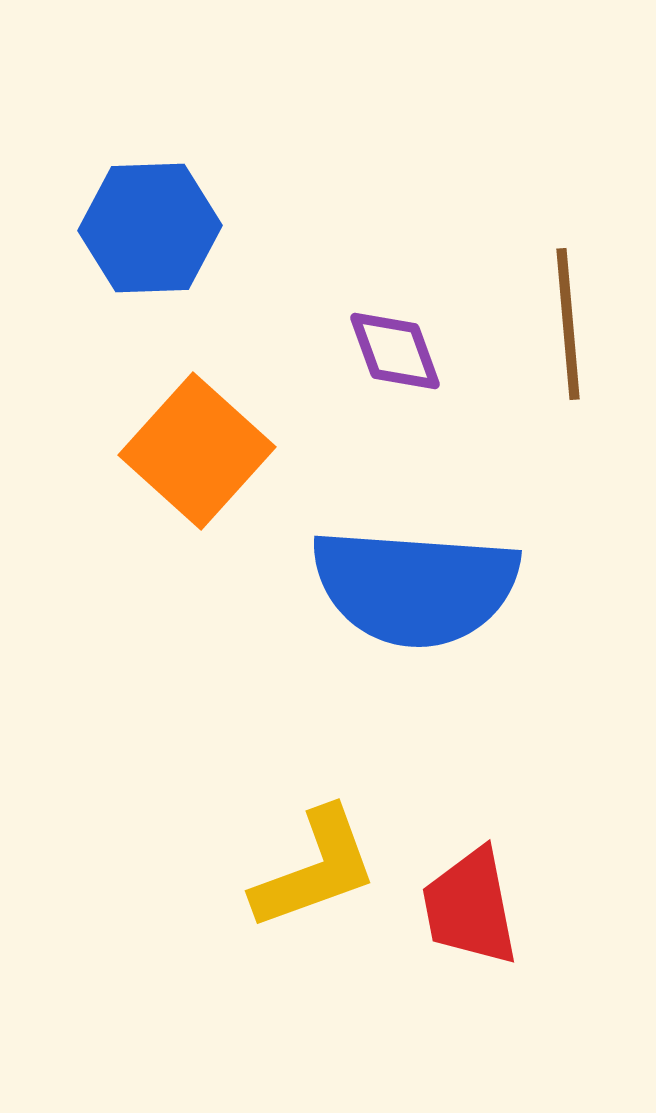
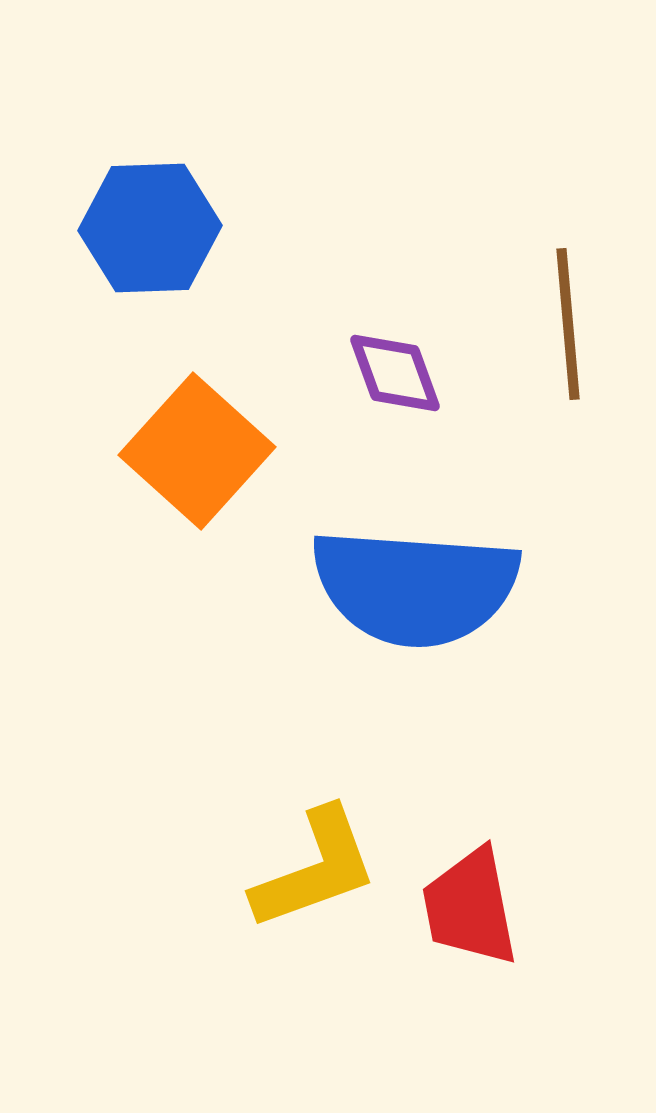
purple diamond: moved 22 px down
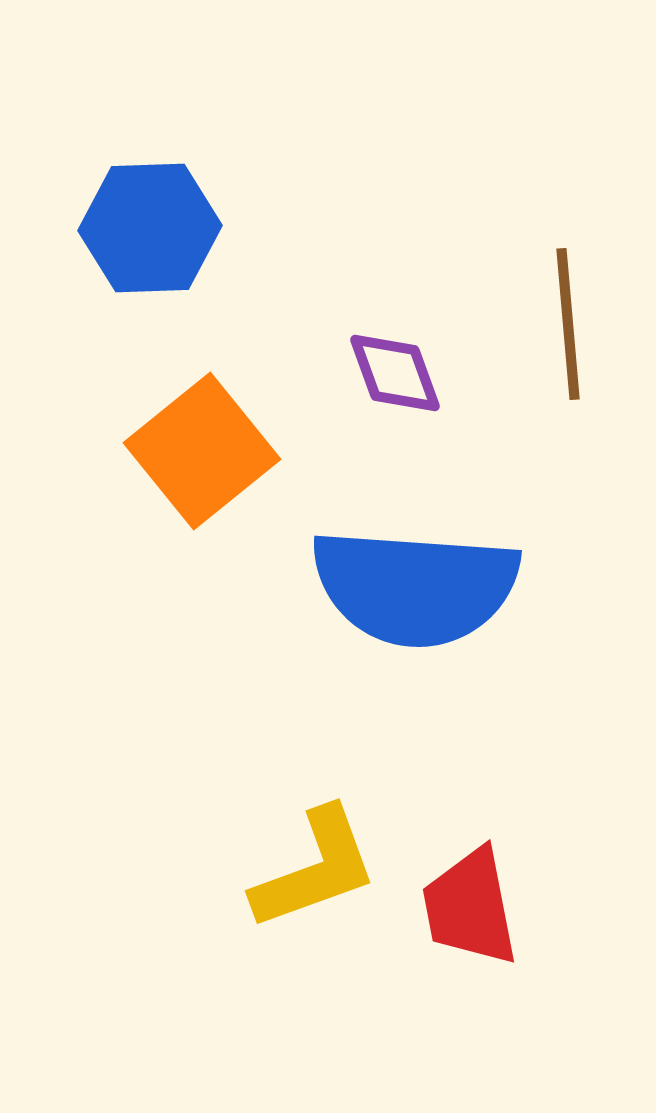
orange square: moved 5 px right; rotated 9 degrees clockwise
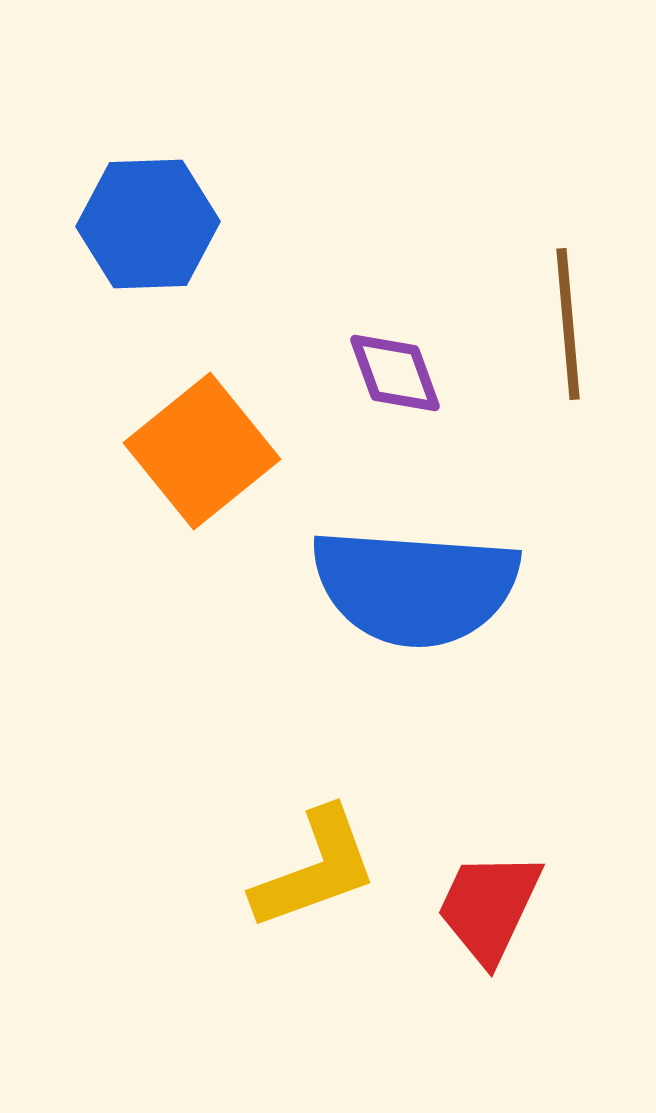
blue hexagon: moved 2 px left, 4 px up
red trapezoid: moved 19 px right; rotated 36 degrees clockwise
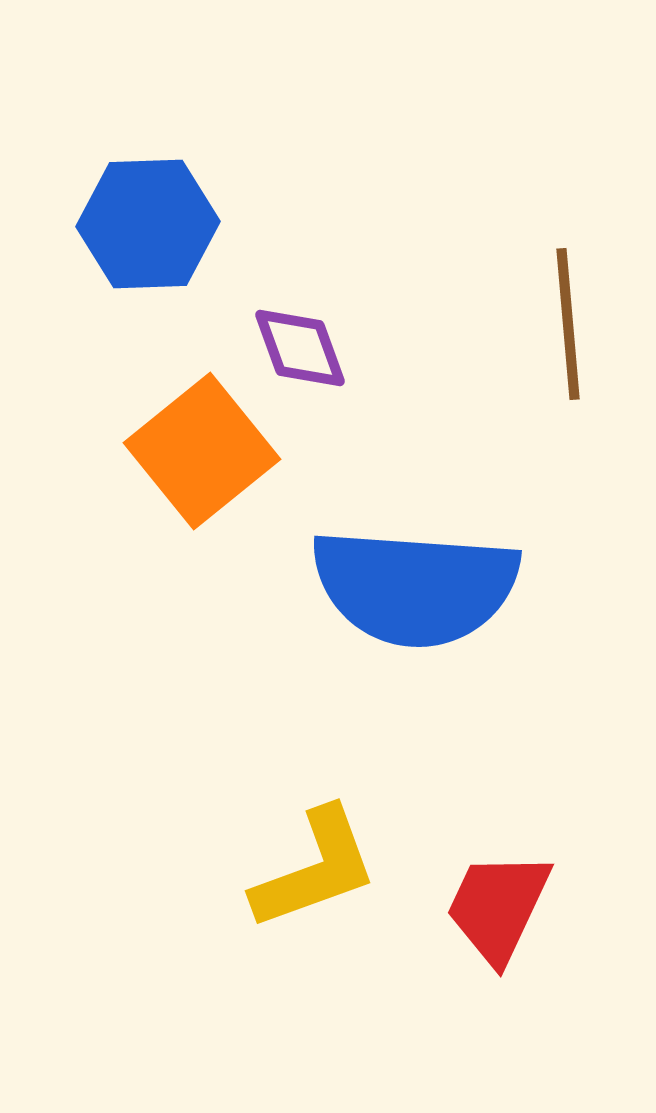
purple diamond: moved 95 px left, 25 px up
red trapezoid: moved 9 px right
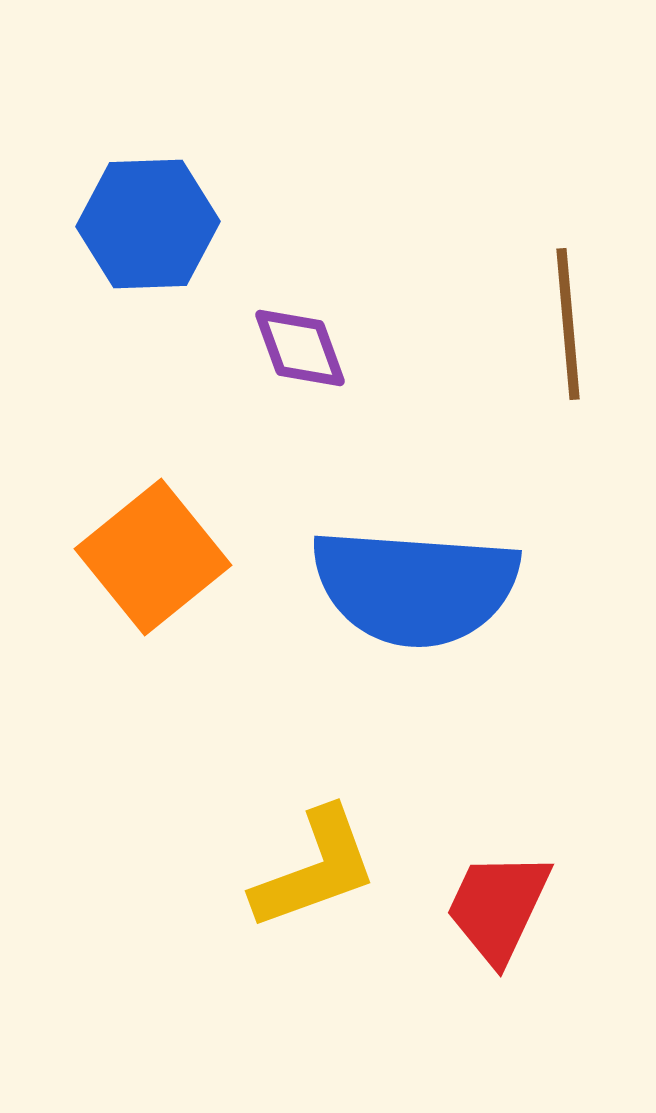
orange square: moved 49 px left, 106 px down
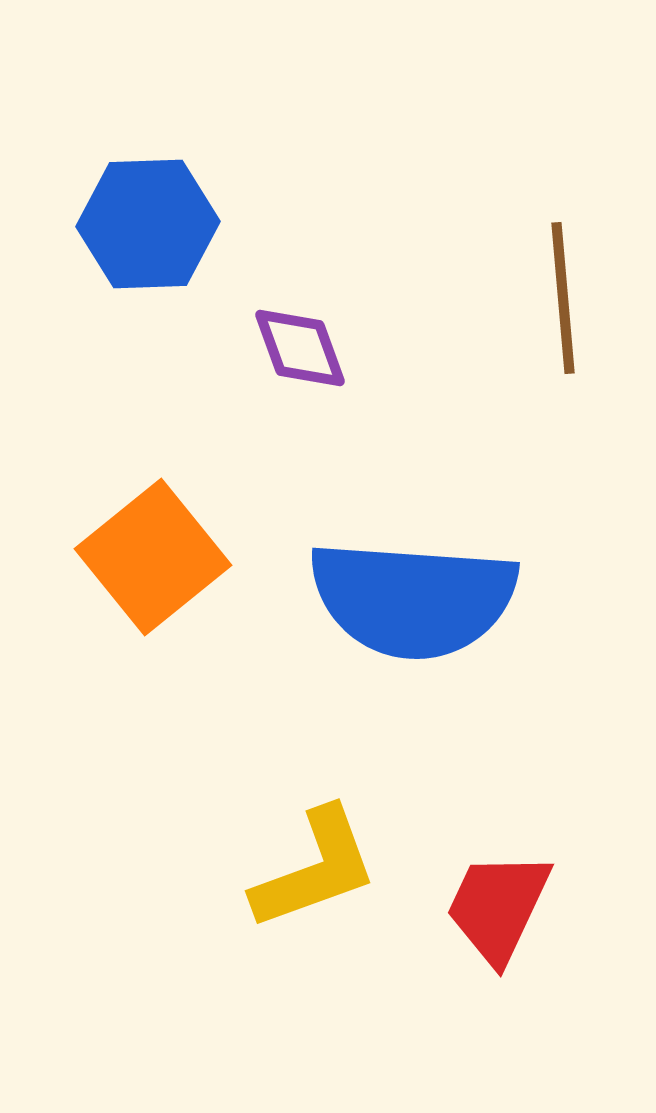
brown line: moved 5 px left, 26 px up
blue semicircle: moved 2 px left, 12 px down
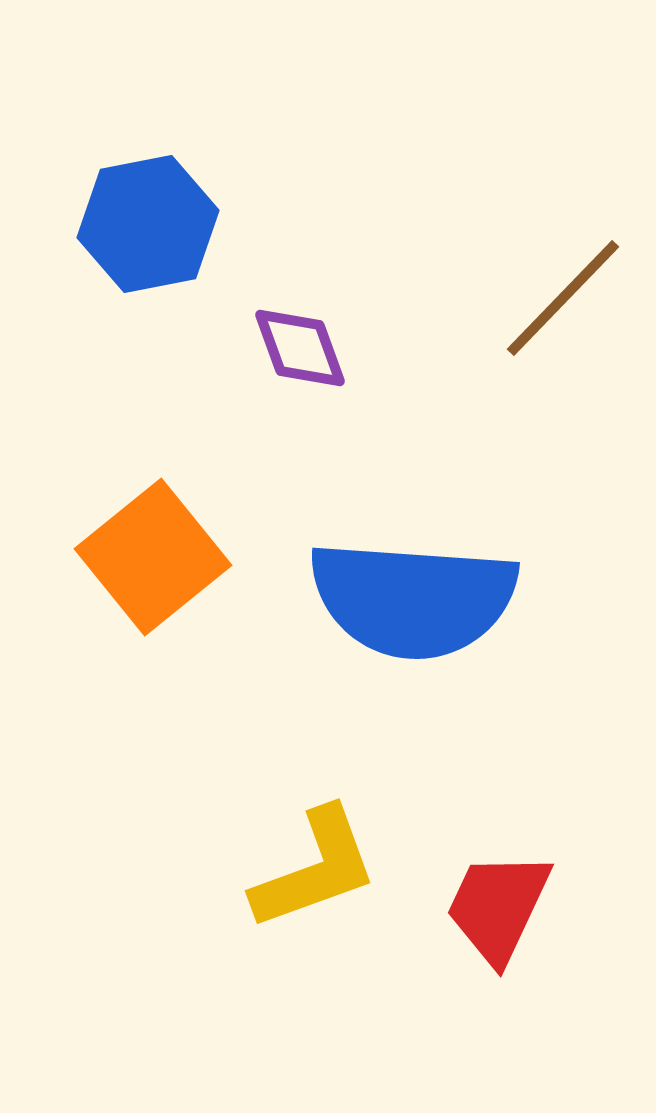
blue hexagon: rotated 9 degrees counterclockwise
brown line: rotated 49 degrees clockwise
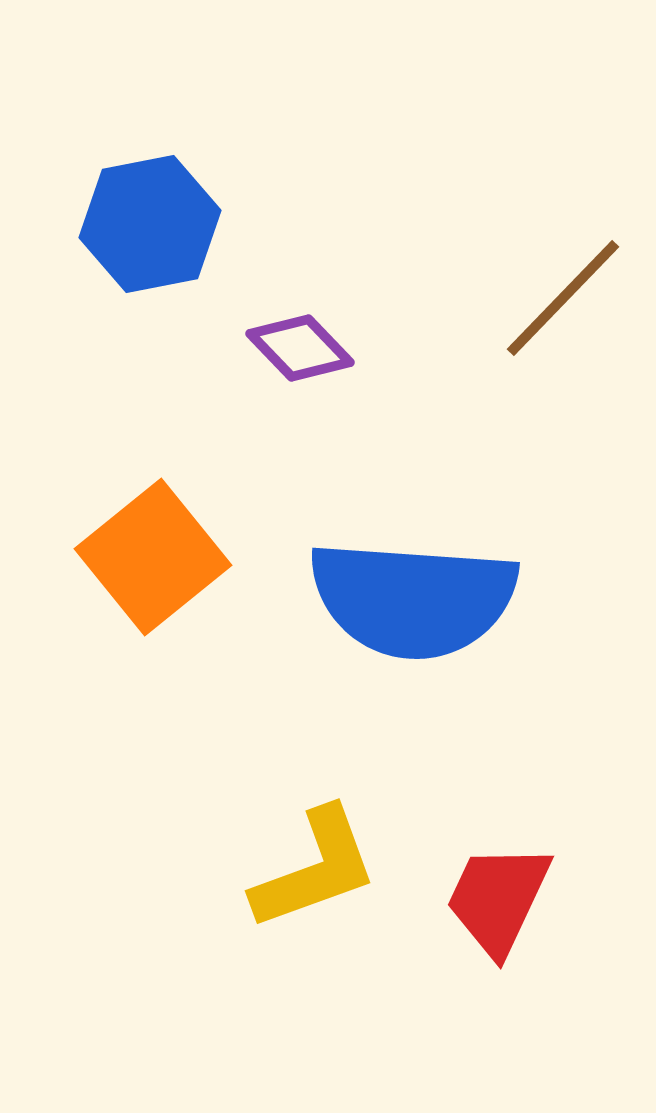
blue hexagon: moved 2 px right
purple diamond: rotated 24 degrees counterclockwise
red trapezoid: moved 8 px up
